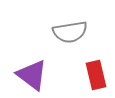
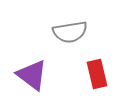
red rectangle: moved 1 px right, 1 px up
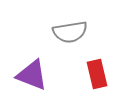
purple triangle: rotated 16 degrees counterclockwise
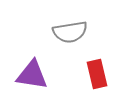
purple triangle: rotated 12 degrees counterclockwise
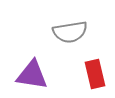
red rectangle: moved 2 px left
